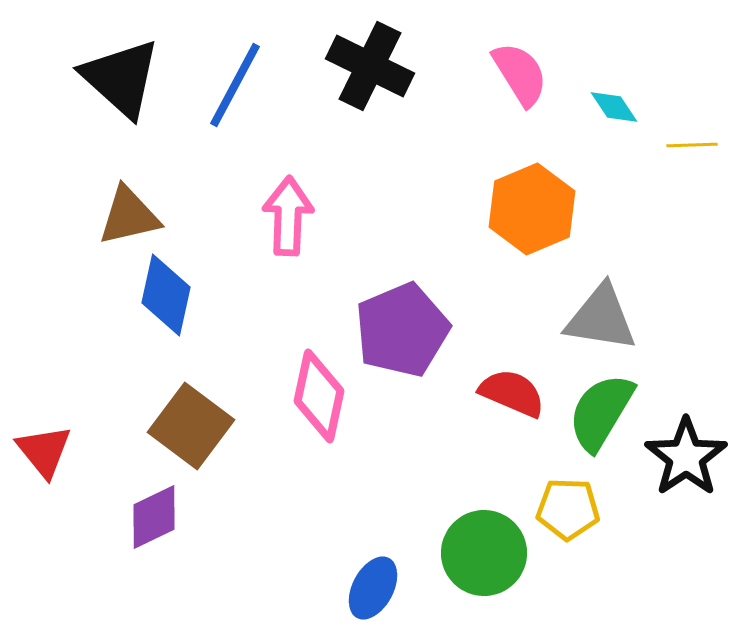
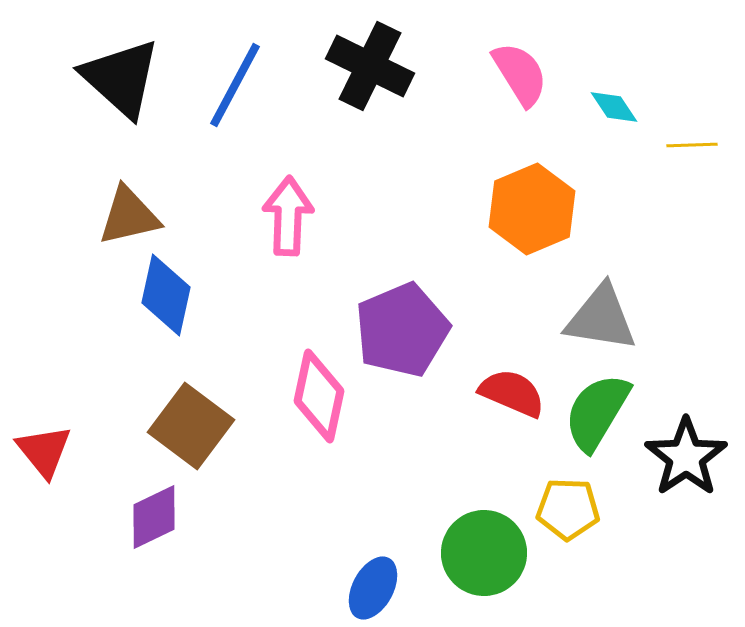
green semicircle: moved 4 px left
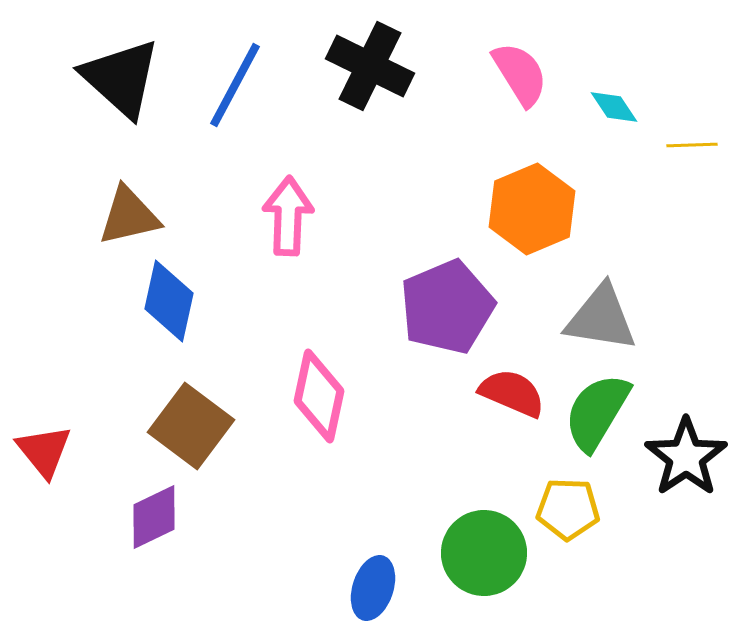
blue diamond: moved 3 px right, 6 px down
purple pentagon: moved 45 px right, 23 px up
blue ellipse: rotated 10 degrees counterclockwise
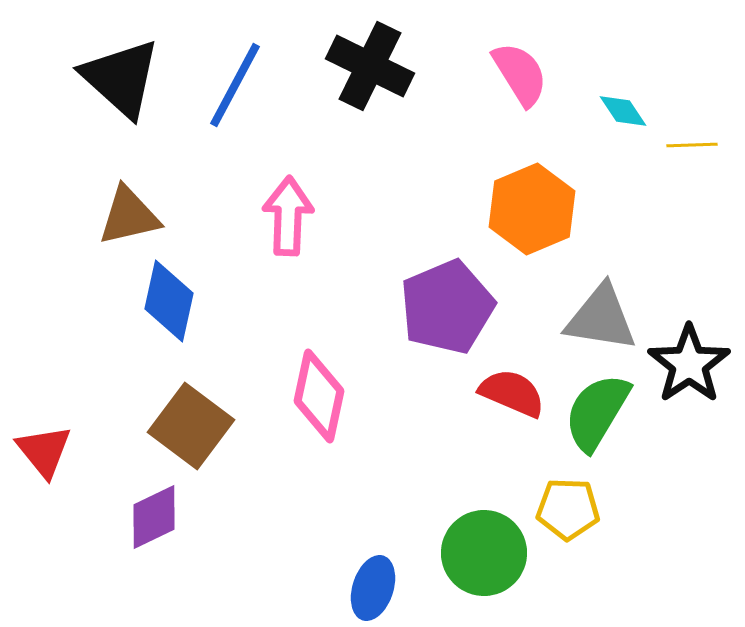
cyan diamond: moved 9 px right, 4 px down
black star: moved 3 px right, 93 px up
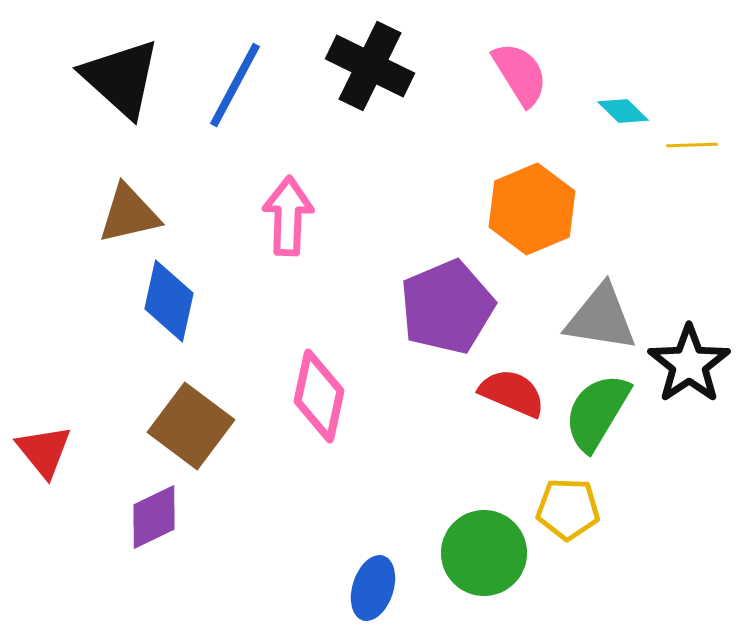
cyan diamond: rotated 12 degrees counterclockwise
brown triangle: moved 2 px up
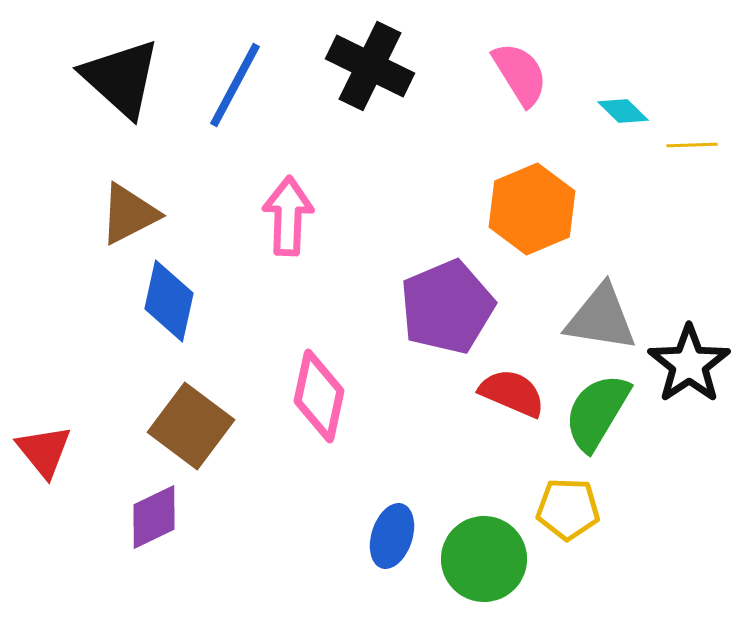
brown triangle: rotated 14 degrees counterclockwise
green circle: moved 6 px down
blue ellipse: moved 19 px right, 52 px up
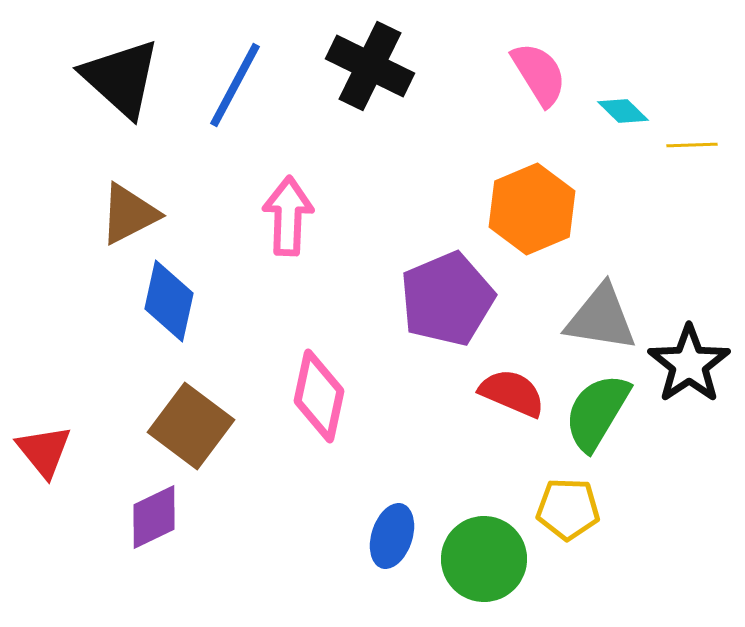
pink semicircle: moved 19 px right
purple pentagon: moved 8 px up
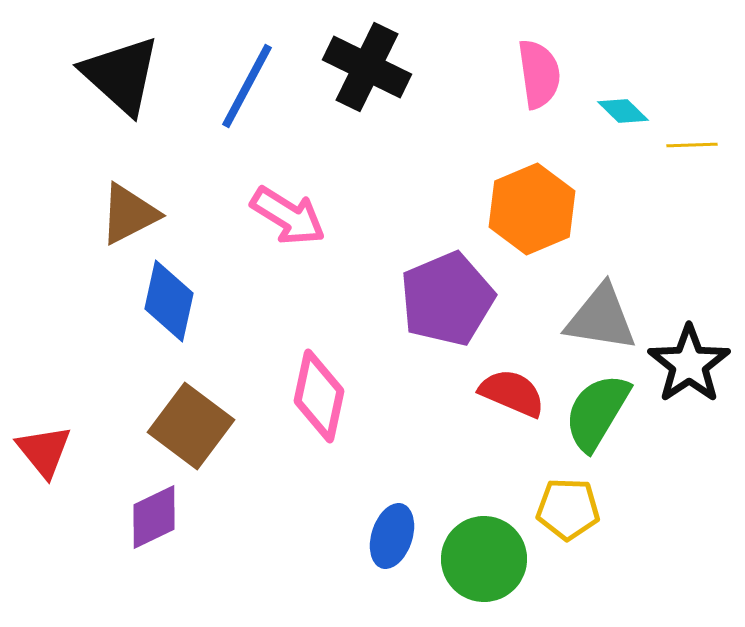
black cross: moved 3 px left, 1 px down
pink semicircle: rotated 24 degrees clockwise
black triangle: moved 3 px up
blue line: moved 12 px right, 1 px down
pink arrow: rotated 120 degrees clockwise
